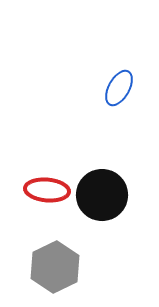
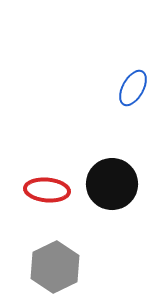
blue ellipse: moved 14 px right
black circle: moved 10 px right, 11 px up
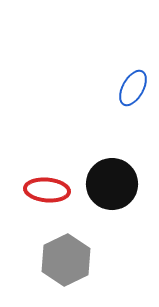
gray hexagon: moved 11 px right, 7 px up
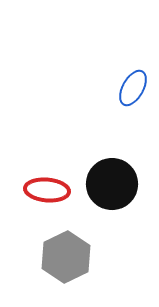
gray hexagon: moved 3 px up
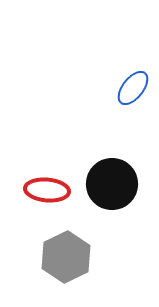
blue ellipse: rotated 9 degrees clockwise
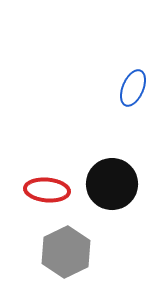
blue ellipse: rotated 15 degrees counterclockwise
gray hexagon: moved 5 px up
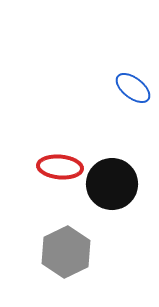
blue ellipse: rotated 75 degrees counterclockwise
red ellipse: moved 13 px right, 23 px up
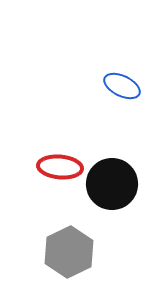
blue ellipse: moved 11 px left, 2 px up; rotated 12 degrees counterclockwise
gray hexagon: moved 3 px right
